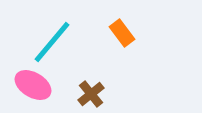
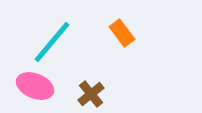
pink ellipse: moved 2 px right, 1 px down; rotated 9 degrees counterclockwise
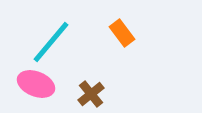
cyan line: moved 1 px left
pink ellipse: moved 1 px right, 2 px up
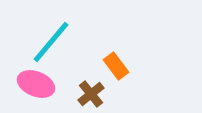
orange rectangle: moved 6 px left, 33 px down
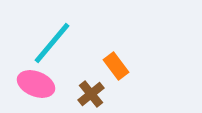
cyan line: moved 1 px right, 1 px down
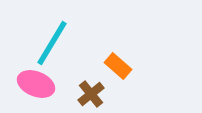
cyan line: rotated 9 degrees counterclockwise
orange rectangle: moved 2 px right; rotated 12 degrees counterclockwise
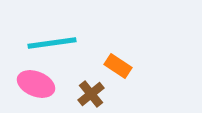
cyan line: rotated 51 degrees clockwise
orange rectangle: rotated 8 degrees counterclockwise
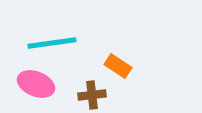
brown cross: moved 1 px right, 1 px down; rotated 32 degrees clockwise
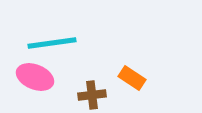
orange rectangle: moved 14 px right, 12 px down
pink ellipse: moved 1 px left, 7 px up
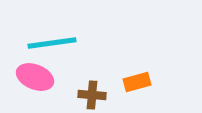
orange rectangle: moved 5 px right, 4 px down; rotated 48 degrees counterclockwise
brown cross: rotated 12 degrees clockwise
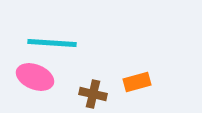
cyan line: rotated 12 degrees clockwise
brown cross: moved 1 px right, 1 px up; rotated 8 degrees clockwise
